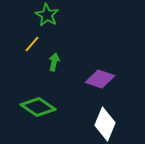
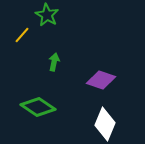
yellow line: moved 10 px left, 9 px up
purple diamond: moved 1 px right, 1 px down
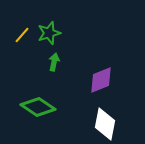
green star: moved 2 px right, 18 px down; rotated 25 degrees clockwise
purple diamond: rotated 40 degrees counterclockwise
white diamond: rotated 12 degrees counterclockwise
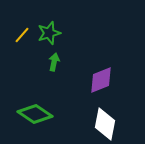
green diamond: moved 3 px left, 7 px down
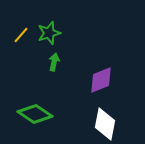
yellow line: moved 1 px left
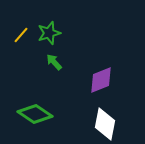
green arrow: rotated 54 degrees counterclockwise
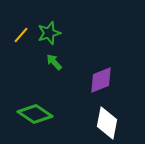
white diamond: moved 2 px right, 1 px up
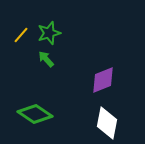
green arrow: moved 8 px left, 3 px up
purple diamond: moved 2 px right
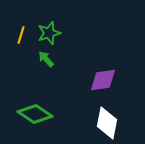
yellow line: rotated 24 degrees counterclockwise
purple diamond: rotated 12 degrees clockwise
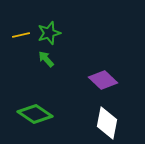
yellow line: rotated 60 degrees clockwise
purple diamond: rotated 52 degrees clockwise
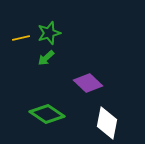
yellow line: moved 3 px down
green arrow: moved 1 px up; rotated 90 degrees counterclockwise
purple diamond: moved 15 px left, 3 px down
green diamond: moved 12 px right
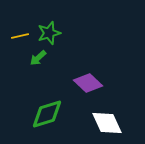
yellow line: moved 1 px left, 2 px up
green arrow: moved 8 px left
green diamond: rotated 52 degrees counterclockwise
white diamond: rotated 36 degrees counterclockwise
